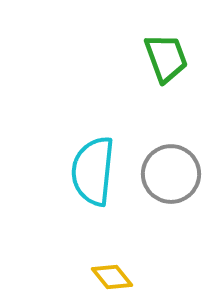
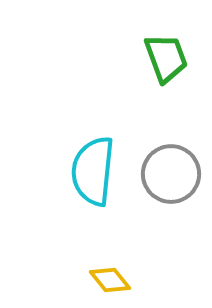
yellow diamond: moved 2 px left, 3 px down
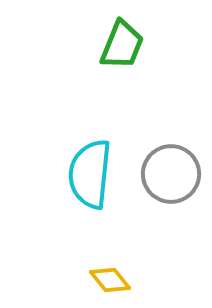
green trapezoid: moved 44 px left, 13 px up; rotated 42 degrees clockwise
cyan semicircle: moved 3 px left, 3 px down
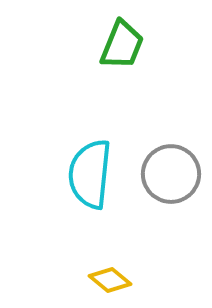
yellow diamond: rotated 12 degrees counterclockwise
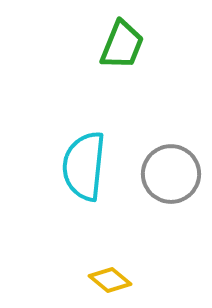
cyan semicircle: moved 6 px left, 8 px up
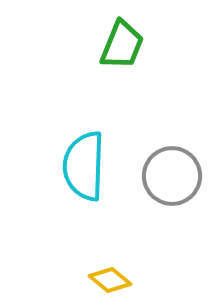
cyan semicircle: rotated 4 degrees counterclockwise
gray circle: moved 1 px right, 2 px down
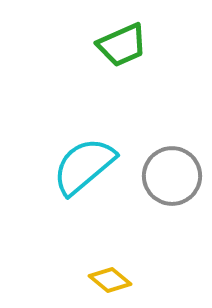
green trapezoid: rotated 44 degrees clockwise
cyan semicircle: rotated 48 degrees clockwise
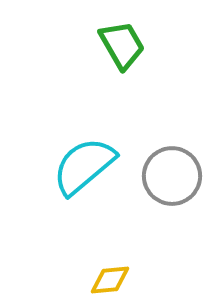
green trapezoid: rotated 96 degrees counterclockwise
yellow diamond: rotated 45 degrees counterclockwise
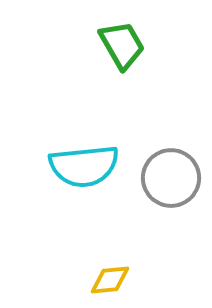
cyan semicircle: rotated 146 degrees counterclockwise
gray circle: moved 1 px left, 2 px down
